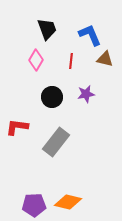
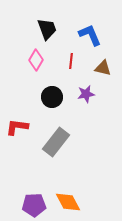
brown triangle: moved 2 px left, 9 px down
orange diamond: rotated 48 degrees clockwise
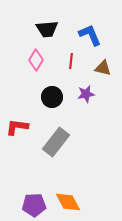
black trapezoid: rotated 105 degrees clockwise
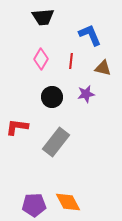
black trapezoid: moved 4 px left, 12 px up
pink diamond: moved 5 px right, 1 px up
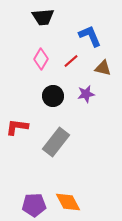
blue L-shape: moved 1 px down
red line: rotated 42 degrees clockwise
black circle: moved 1 px right, 1 px up
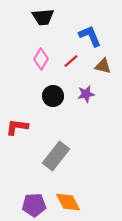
brown triangle: moved 2 px up
gray rectangle: moved 14 px down
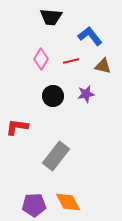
black trapezoid: moved 8 px right; rotated 10 degrees clockwise
blue L-shape: rotated 15 degrees counterclockwise
red line: rotated 28 degrees clockwise
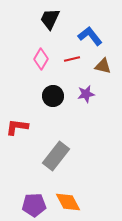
black trapezoid: moved 1 px left, 2 px down; rotated 110 degrees clockwise
red line: moved 1 px right, 2 px up
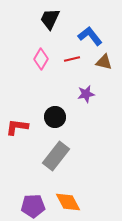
brown triangle: moved 1 px right, 4 px up
black circle: moved 2 px right, 21 px down
purple pentagon: moved 1 px left, 1 px down
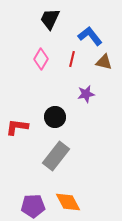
red line: rotated 63 degrees counterclockwise
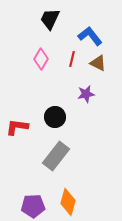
brown triangle: moved 6 px left, 1 px down; rotated 12 degrees clockwise
orange diamond: rotated 44 degrees clockwise
